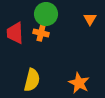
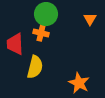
red trapezoid: moved 11 px down
yellow semicircle: moved 3 px right, 13 px up
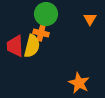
red trapezoid: moved 2 px down
yellow semicircle: moved 3 px left, 21 px up
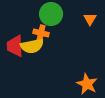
green circle: moved 5 px right
yellow semicircle: rotated 65 degrees clockwise
orange star: moved 8 px right, 1 px down
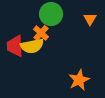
orange cross: rotated 28 degrees clockwise
orange star: moved 8 px left, 4 px up; rotated 20 degrees clockwise
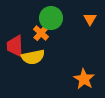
green circle: moved 4 px down
yellow semicircle: moved 1 px right, 11 px down
orange star: moved 5 px right, 1 px up; rotated 15 degrees counterclockwise
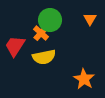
green circle: moved 1 px left, 2 px down
red trapezoid: rotated 35 degrees clockwise
yellow semicircle: moved 11 px right
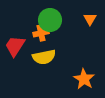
orange cross: rotated 35 degrees clockwise
